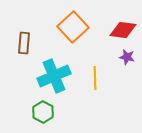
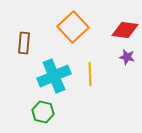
red diamond: moved 2 px right
yellow line: moved 5 px left, 4 px up
green hexagon: rotated 15 degrees counterclockwise
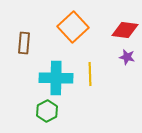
cyan cross: moved 2 px right, 2 px down; rotated 24 degrees clockwise
green hexagon: moved 4 px right, 1 px up; rotated 20 degrees clockwise
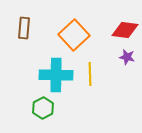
orange square: moved 1 px right, 8 px down
brown rectangle: moved 15 px up
cyan cross: moved 3 px up
green hexagon: moved 4 px left, 3 px up
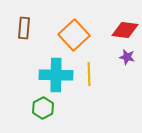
yellow line: moved 1 px left
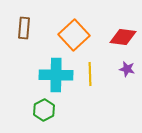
red diamond: moved 2 px left, 7 px down
purple star: moved 12 px down
yellow line: moved 1 px right
green hexagon: moved 1 px right, 2 px down
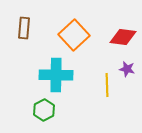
yellow line: moved 17 px right, 11 px down
